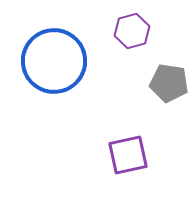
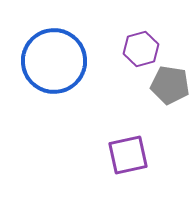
purple hexagon: moved 9 px right, 18 px down
gray pentagon: moved 1 px right, 2 px down
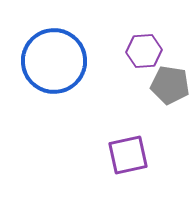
purple hexagon: moved 3 px right, 2 px down; rotated 12 degrees clockwise
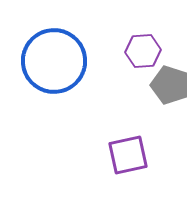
purple hexagon: moved 1 px left
gray pentagon: rotated 9 degrees clockwise
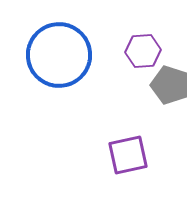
blue circle: moved 5 px right, 6 px up
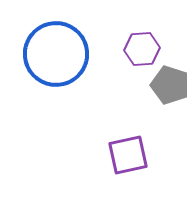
purple hexagon: moved 1 px left, 2 px up
blue circle: moved 3 px left, 1 px up
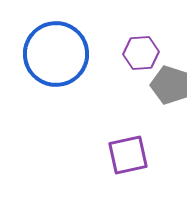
purple hexagon: moved 1 px left, 4 px down
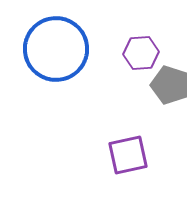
blue circle: moved 5 px up
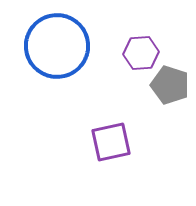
blue circle: moved 1 px right, 3 px up
purple square: moved 17 px left, 13 px up
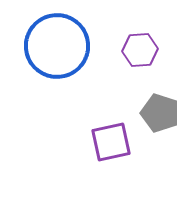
purple hexagon: moved 1 px left, 3 px up
gray pentagon: moved 10 px left, 28 px down
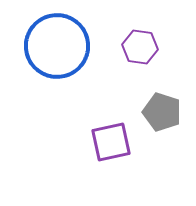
purple hexagon: moved 3 px up; rotated 12 degrees clockwise
gray pentagon: moved 2 px right, 1 px up
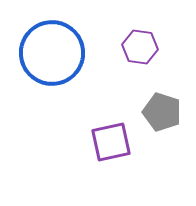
blue circle: moved 5 px left, 7 px down
